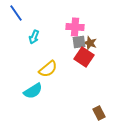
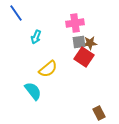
pink cross: moved 4 px up; rotated 12 degrees counterclockwise
cyan arrow: moved 2 px right
brown star: rotated 24 degrees counterclockwise
cyan semicircle: rotated 96 degrees counterclockwise
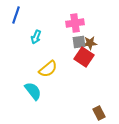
blue line: moved 2 px down; rotated 54 degrees clockwise
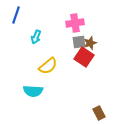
brown star: rotated 16 degrees counterclockwise
yellow semicircle: moved 3 px up
cyan semicircle: rotated 132 degrees clockwise
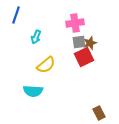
red square: rotated 30 degrees clockwise
yellow semicircle: moved 2 px left, 1 px up
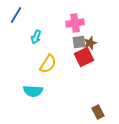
blue line: rotated 12 degrees clockwise
yellow semicircle: moved 2 px right, 1 px up; rotated 18 degrees counterclockwise
brown rectangle: moved 1 px left, 1 px up
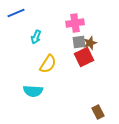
blue line: moved 2 px up; rotated 36 degrees clockwise
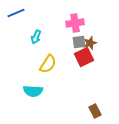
brown rectangle: moved 3 px left, 1 px up
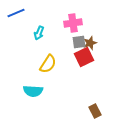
pink cross: moved 2 px left
cyan arrow: moved 3 px right, 4 px up
